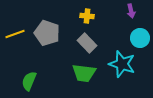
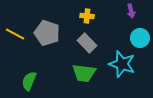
yellow line: rotated 48 degrees clockwise
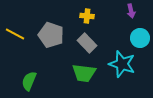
gray pentagon: moved 4 px right, 2 px down
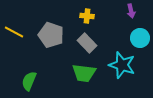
yellow line: moved 1 px left, 2 px up
cyan star: moved 1 px down
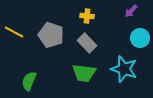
purple arrow: rotated 56 degrees clockwise
cyan star: moved 2 px right, 4 px down
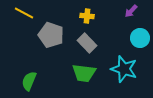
yellow line: moved 10 px right, 19 px up
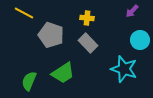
purple arrow: moved 1 px right
yellow cross: moved 2 px down
cyan circle: moved 2 px down
gray rectangle: moved 1 px right
green trapezoid: moved 21 px left; rotated 40 degrees counterclockwise
